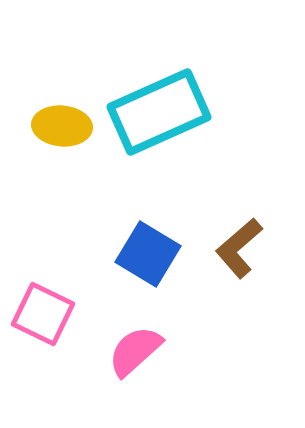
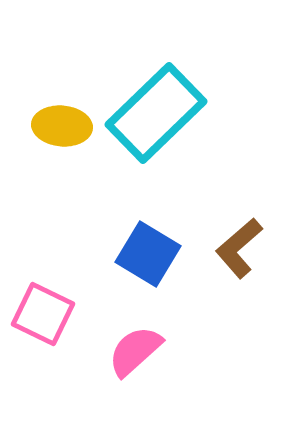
cyan rectangle: moved 3 px left, 1 px down; rotated 20 degrees counterclockwise
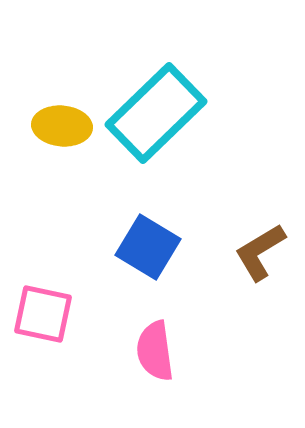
brown L-shape: moved 21 px right, 4 px down; rotated 10 degrees clockwise
blue square: moved 7 px up
pink square: rotated 14 degrees counterclockwise
pink semicircle: moved 20 px right; rotated 56 degrees counterclockwise
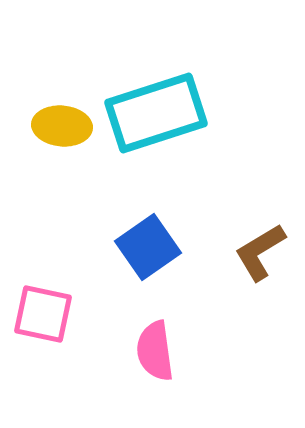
cyan rectangle: rotated 26 degrees clockwise
blue square: rotated 24 degrees clockwise
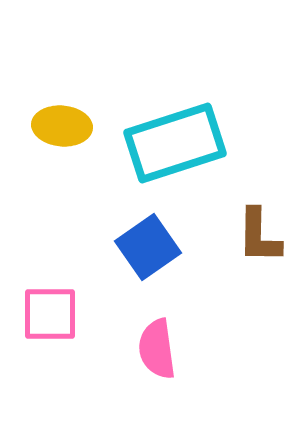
cyan rectangle: moved 19 px right, 30 px down
brown L-shape: moved 1 px left, 16 px up; rotated 58 degrees counterclockwise
pink square: moved 7 px right; rotated 12 degrees counterclockwise
pink semicircle: moved 2 px right, 2 px up
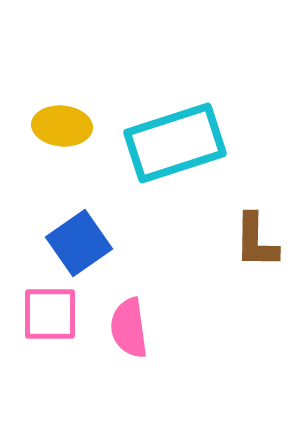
brown L-shape: moved 3 px left, 5 px down
blue square: moved 69 px left, 4 px up
pink semicircle: moved 28 px left, 21 px up
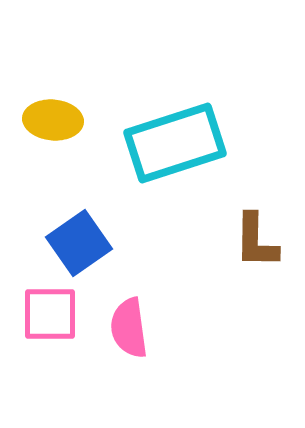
yellow ellipse: moved 9 px left, 6 px up
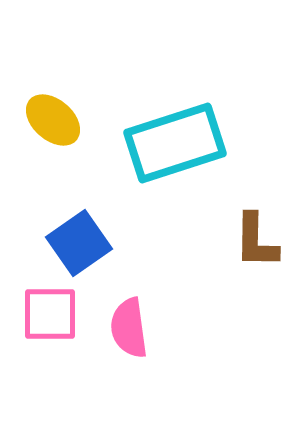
yellow ellipse: rotated 36 degrees clockwise
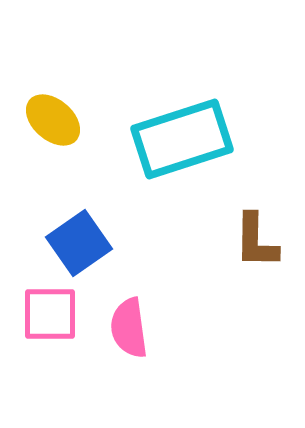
cyan rectangle: moved 7 px right, 4 px up
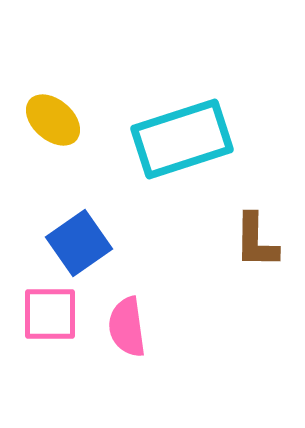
pink semicircle: moved 2 px left, 1 px up
